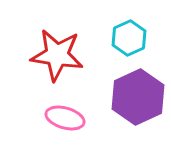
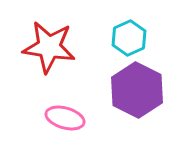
red star: moved 8 px left, 8 px up
purple hexagon: moved 1 px left, 7 px up; rotated 8 degrees counterclockwise
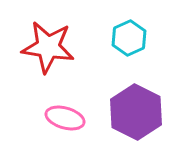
red star: moved 1 px left
purple hexagon: moved 1 px left, 22 px down
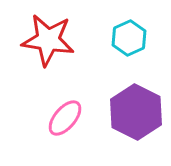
red star: moved 7 px up
pink ellipse: rotated 66 degrees counterclockwise
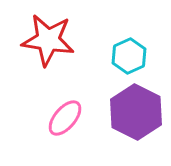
cyan hexagon: moved 18 px down
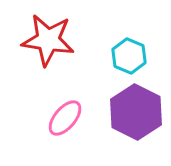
cyan hexagon: rotated 12 degrees counterclockwise
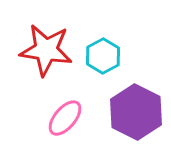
red star: moved 2 px left, 10 px down
cyan hexagon: moved 26 px left; rotated 8 degrees clockwise
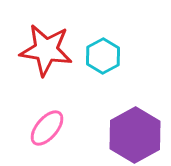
purple hexagon: moved 1 px left, 23 px down; rotated 4 degrees clockwise
pink ellipse: moved 18 px left, 10 px down
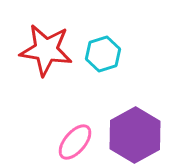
cyan hexagon: moved 2 px up; rotated 12 degrees clockwise
pink ellipse: moved 28 px right, 14 px down
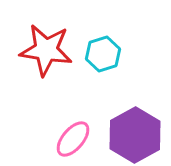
pink ellipse: moved 2 px left, 3 px up
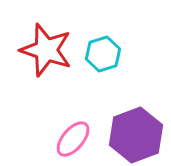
red star: rotated 10 degrees clockwise
purple hexagon: moved 1 px right; rotated 8 degrees clockwise
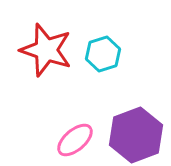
pink ellipse: moved 2 px right, 1 px down; rotated 9 degrees clockwise
